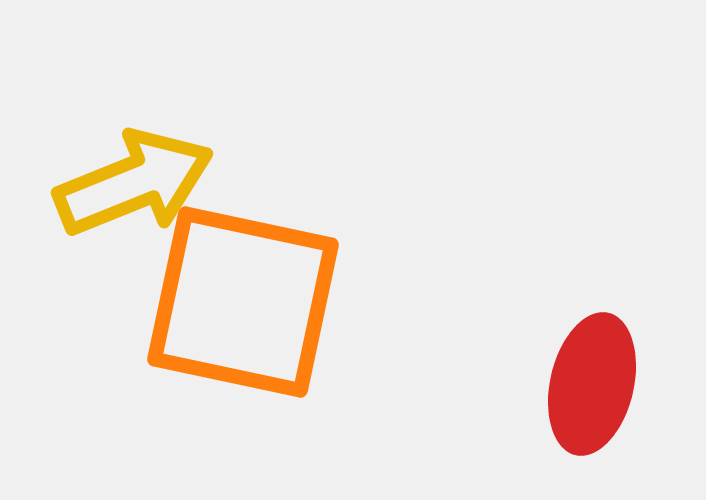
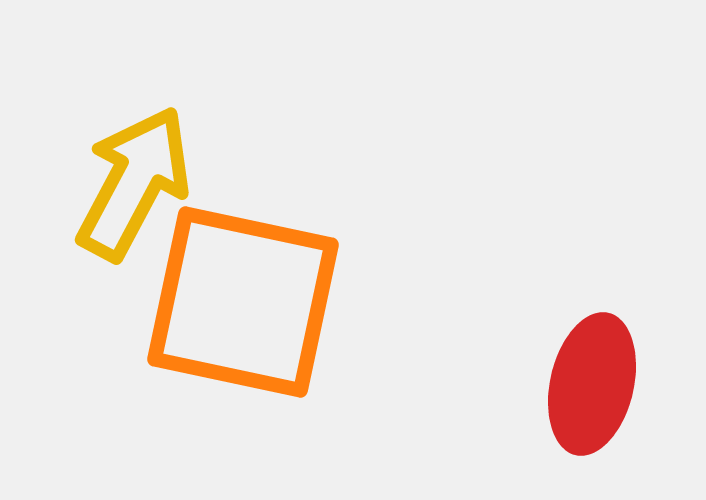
yellow arrow: rotated 40 degrees counterclockwise
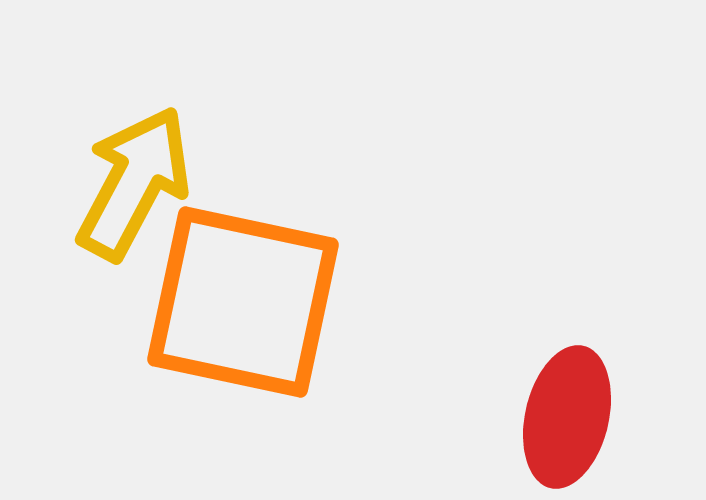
red ellipse: moved 25 px left, 33 px down
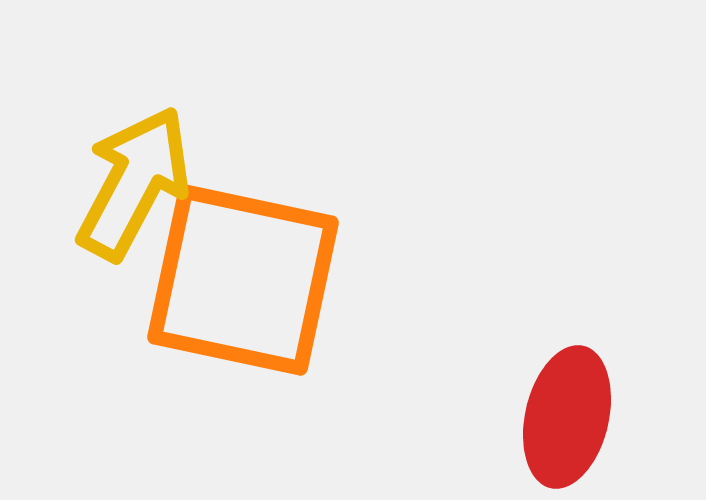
orange square: moved 22 px up
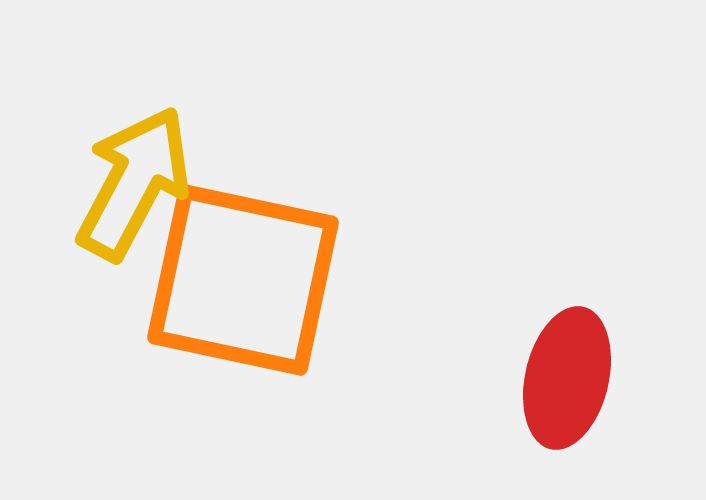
red ellipse: moved 39 px up
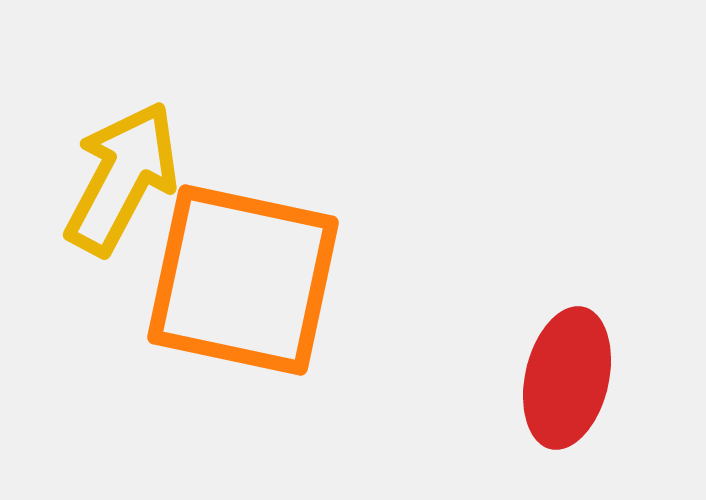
yellow arrow: moved 12 px left, 5 px up
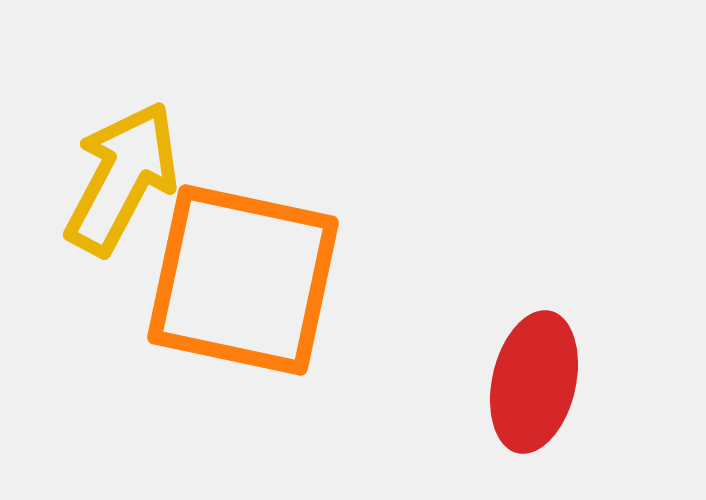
red ellipse: moved 33 px left, 4 px down
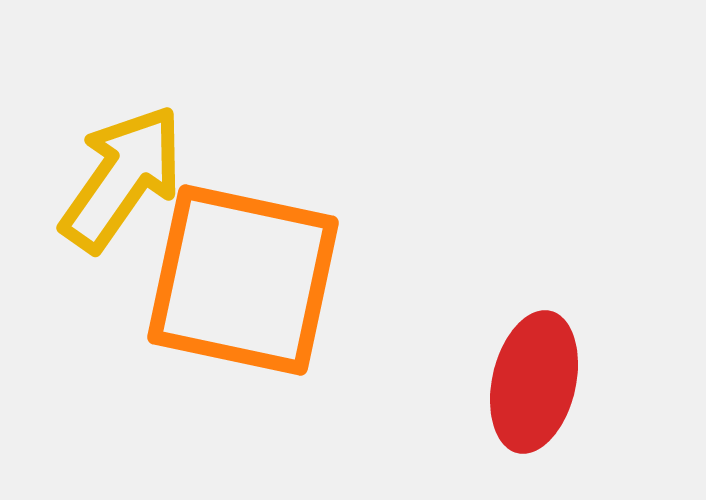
yellow arrow: rotated 7 degrees clockwise
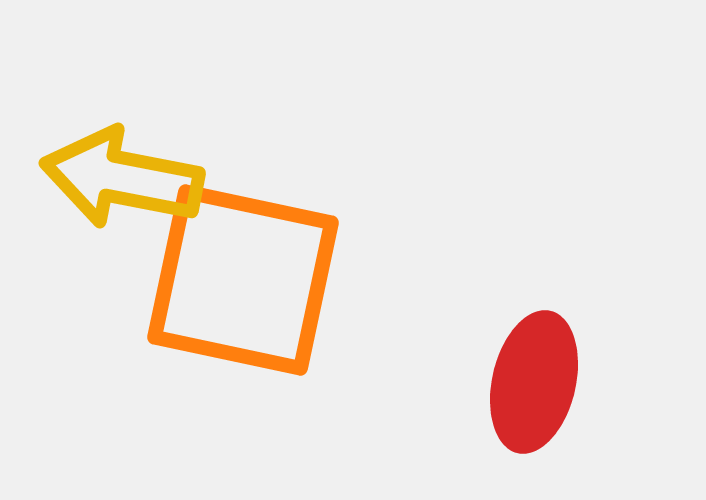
yellow arrow: rotated 114 degrees counterclockwise
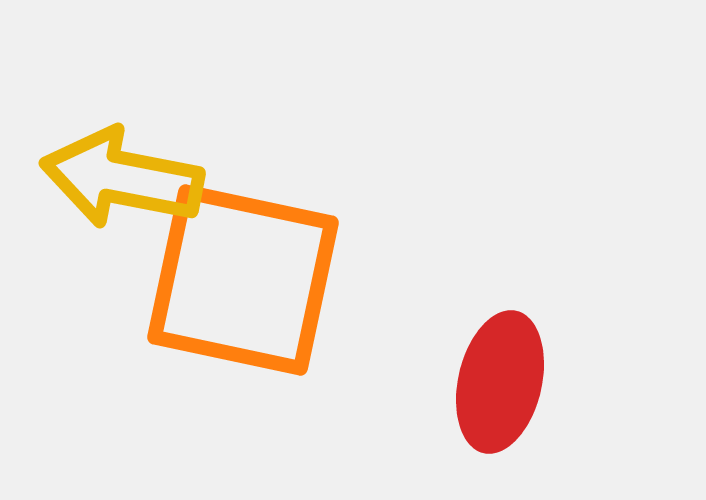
red ellipse: moved 34 px left
